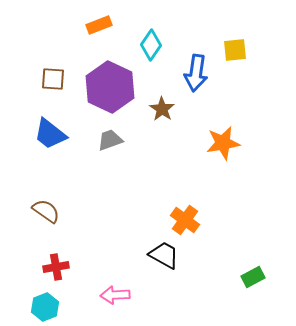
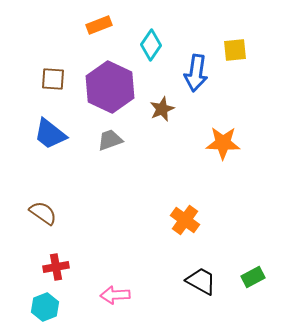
brown star: rotated 15 degrees clockwise
orange star: rotated 12 degrees clockwise
brown semicircle: moved 3 px left, 2 px down
black trapezoid: moved 37 px right, 26 px down
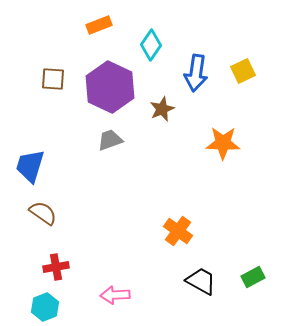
yellow square: moved 8 px right, 21 px down; rotated 20 degrees counterclockwise
blue trapezoid: moved 20 px left, 32 px down; rotated 69 degrees clockwise
orange cross: moved 7 px left, 11 px down
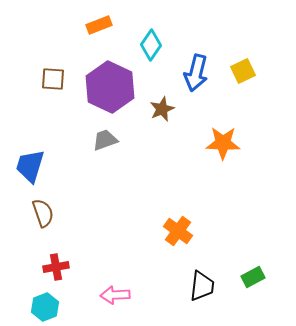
blue arrow: rotated 6 degrees clockwise
gray trapezoid: moved 5 px left
brown semicircle: rotated 36 degrees clockwise
black trapezoid: moved 1 px right, 5 px down; rotated 68 degrees clockwise
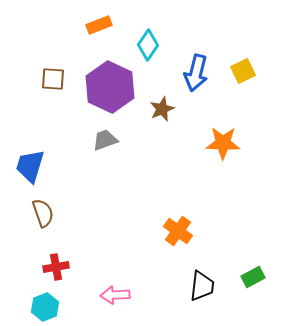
cyan diamond: moved 3 px left
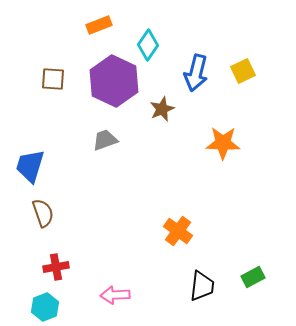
purple hexagon: moved 4 px right, 6 px up
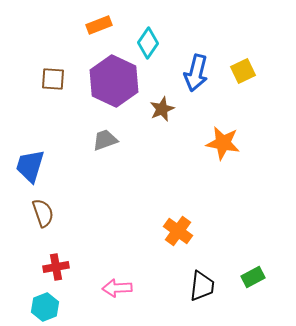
cyan diamond: moved 2 px up
orange star: rotated 8 degrees clockwise
pink arrow: moved 2 px right, 7 px up
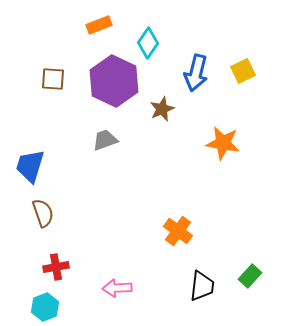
green rectangle: moved 3 px left, 1 px up; rotated 20 degrees counterclockwise
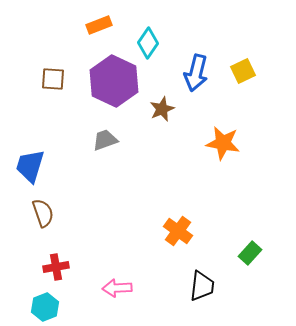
green rectangle: moved 23 px up
